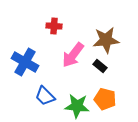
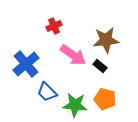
red cross: rotated 28 degrees counterclockwise
pink arrow: rotated 92 degrees counterclockwise
blue cross: moved 1 px right, 2 px down; rotated 20 degrees clockwise
blue trapezoid: moved 2 px right, 4 px up
green star: moved 2 px left, 1 px up
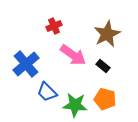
brown star: moved 1 px right, 6 px up; rotated 20 degrees counterclockwise
black rectangle: moved 3 px right
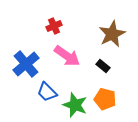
brown star: moved 5 px right
pink arrow: moved 6 px left, 1 px down
green star: rotated 15 degrees clockwise
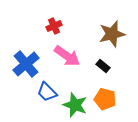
brown star: rotated 12 degrees clockwise
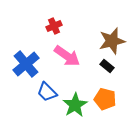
brown star: moved 7 px down
black rectangle: moved 4 px right
green star: rotated 20 degrees clockwise
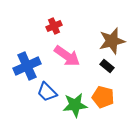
blue cross: moved 1 px right, 2 px down; rotated 16 degrees clockwise
orange pentagon: moved 2 px left, 2 px up
green star: rotated 25 degrees clockwise
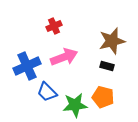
pink arrow: moved 3 px left, 1 px down; rotated 56 degrees counterclockwise
black rectangle: rotated 24 degrees counterclockwise
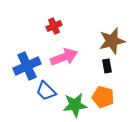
black rectangle: rotated 64 degrees clockwise
blue trapezoid: moved 1 px left, 1 px up
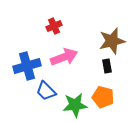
blue cross: rotated 8 degrees clockwise
